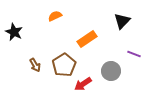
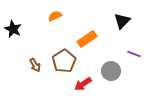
black star: moved 1 px left, 3 px up
brown pentagon: moved 4 px up
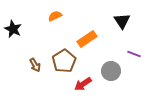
black triangle: rotated 18 degrees counterclockwise
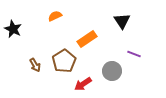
gray circle: moved 1 px right
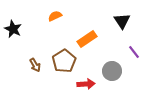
purple line: moved 2 px up; rotated 32 degrees clockwise
red arrow: moved 3 px right; rotated 150 degrees counterclockwise
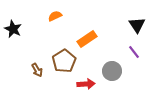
black triangle: moved 15 px right, 4 px down
brown arrow: moved 2 px right, 5 px down
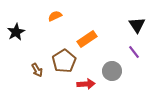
black star: moved 3 px right, 3 px down; rotated 18 degrees clockwise
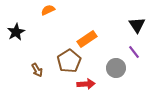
orange semicircle: moved 7 px left, 6 px up
brown pentagon: moved 5 px right
gray circle: moved 4 px right, 3 px up
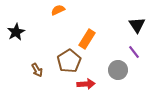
orange semicircle: moved 10 px right
orange rectangle: rotated 24 degrees counterclockwise
gray circle: moved 2 px right, 2 px down
